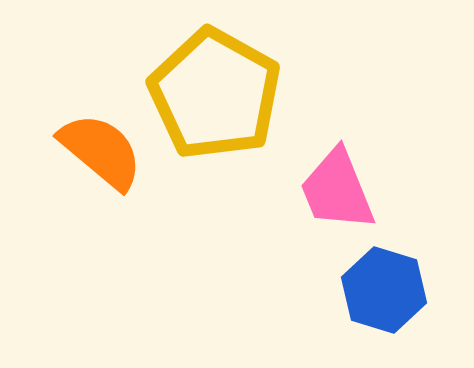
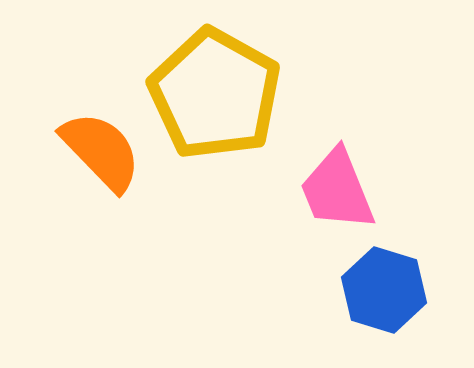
orange semicircle: rotated 6 degrees clockwise
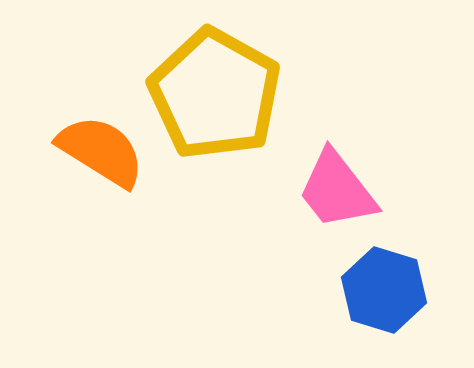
orange semicircle: rotated 14 degrees counterclockwise
pink trapezoid: rotated 16 degrees counterclockwise
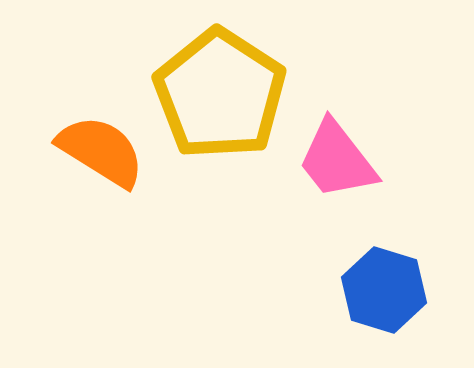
yellow pentagon: moved 5 px right; rotated 4 degrees clockwise
pink trapezoid: moved 30 px up
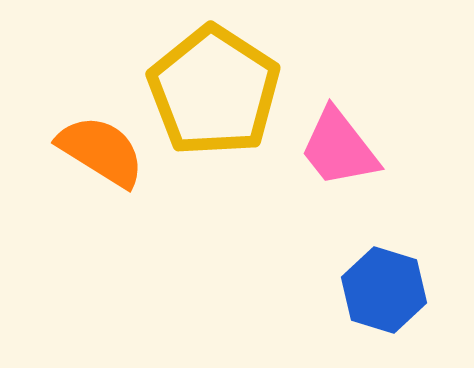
yellow pentagon: moved 6 px left, 3 px up
pink trapezoid: moved 2 px right, 12 px up
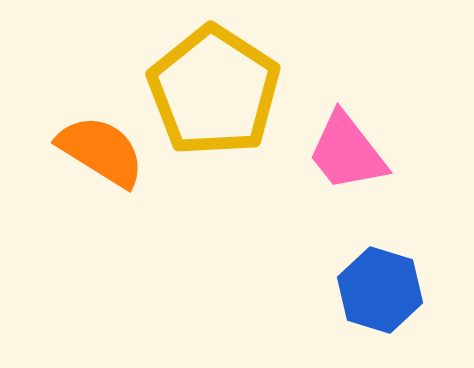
pink trapezoid: moved 8 px right, 4 px down
blue hexagon: moved 4 px left
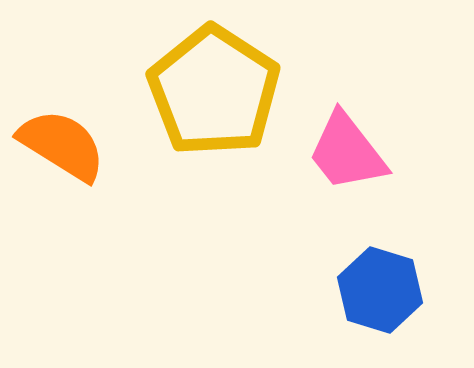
orange semicircle: moved 39 px left, 6 px up
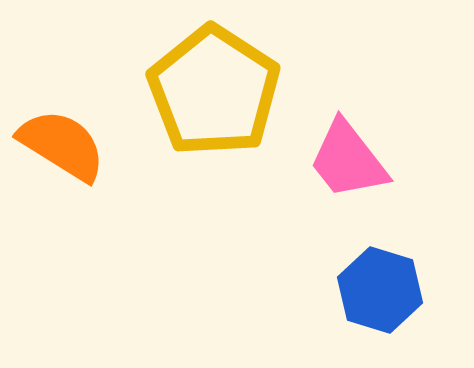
pink trapezoid: moved 1 px right, 8 px down
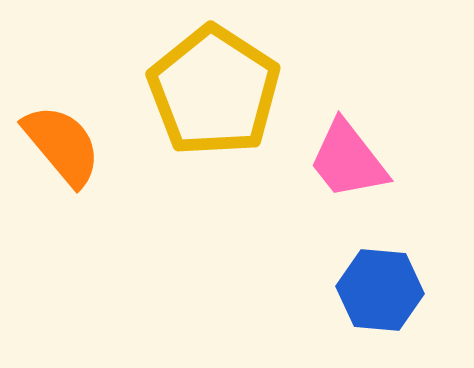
orange semicircle: rotated 18 degrees clockwise
blue hexagon: rotated 12 degrees counterclockwise
